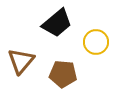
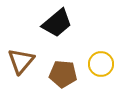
yellow circle: moved 5 px right, 22 px down
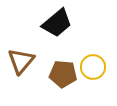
yellow circle: moved 8 px left, 3 px down
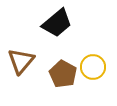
brown pentagon: rotated 24 degrees clockwise
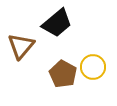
brown triangle: moved 15 px up
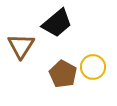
brown triangle: rotated 8 degrees counterclockwise
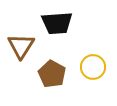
black trapezoid: rotated 36 degrees clockwise
brown pentagon: moved 11 px left
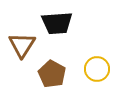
brown triangle: moved 1 px right, 1 px up
yellow circle: moved 4 px right, 2 px down
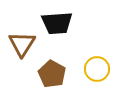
brown triangle: moved 1 px up
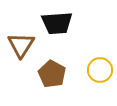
brown triangle: moved 1 px left, 1 px down
yellow circle: moved 3 px right, 1 px down
